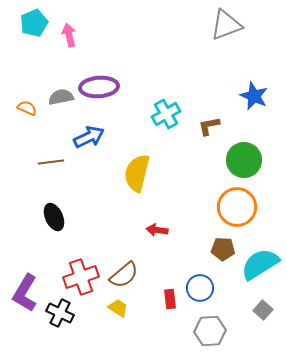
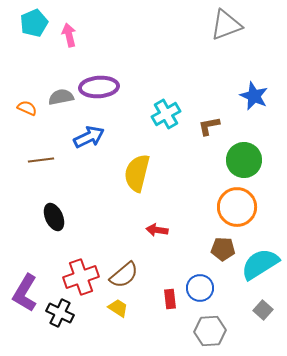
brown line: moved 10 px left, 2 px up
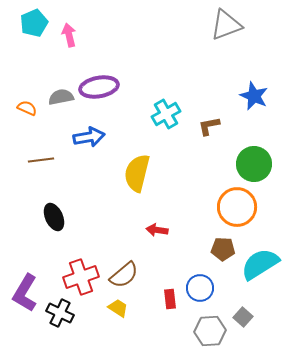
purple ellipse: rotated 6 degrees counterclockwise
blue arrow: rotated 16 degrees clockwise
green circle: moved 10 px right, 4 px down
gray square: moved 20 px left, 7 px down
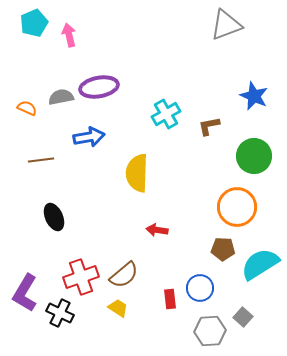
green circle: moved 8 px up
yellow semicircle: rotated 12 degrees counterclockwise
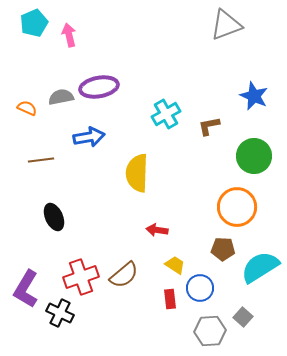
cyan semicircle: moved 3 px down
purple L-shape: moved 1 px right, 4 px up
yellow trapezoid: moved 57 px right, 43 px up
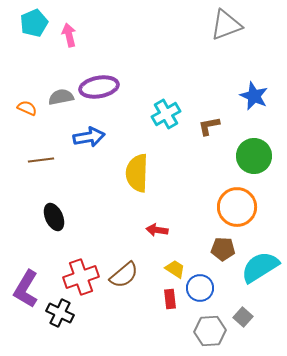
yellow trapezoid: moved 4 px down
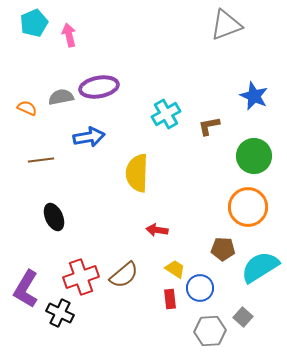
orange circle: moved 11 px right
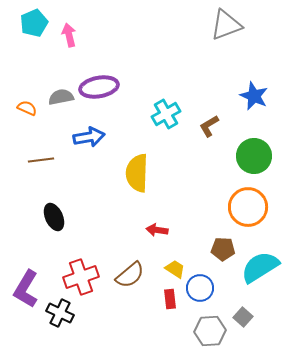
brown L-shape: rotated 20 degrees counterclockwise
brown semicircle: moved 6 px right
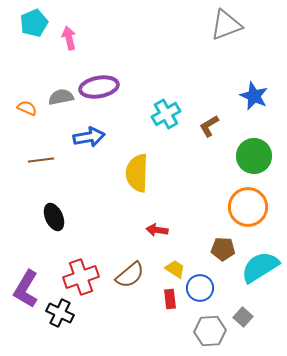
pink arrow: moved 3 px down
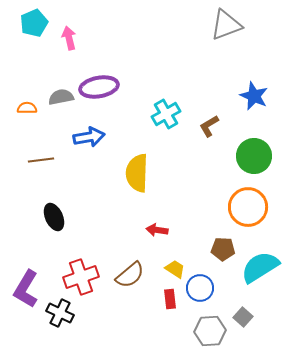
orange semicircle: rotated 24 degrees counterclockwise
